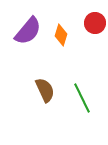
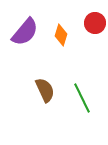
purple semicircle: moved 3 px left, 1 px down
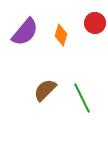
brown semicircle: rotated 110 degrees counterclockwise
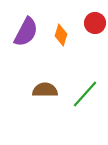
purple semicircle: moved 1 px right; rotated 12 degrees counterclockwise
brown semicircle: rotated 45 degrees clockwise
green line: moved 3 px right, 4 px up; rotated 68 degrees clockwise
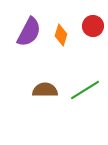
red circle: moved 2 px left, 3 px down
purple semicircle: moved 3 px right
green line: moved 4 px up; rotated 16 degrees clockwise
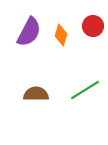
brown semicircle: moved 9 px left, 4 px down
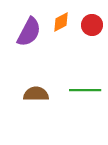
red circle: moved 1 px left, 1 px up
orange diamond: moved 13 px up; rotated 45 degrees clockwise
green line: rotated 32 degrees clockwise
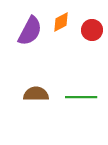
red circle: moved 5 px down
purple semicircle: moved 1 px right, 1 px up
green line: moved 4 px left, 7 px down
